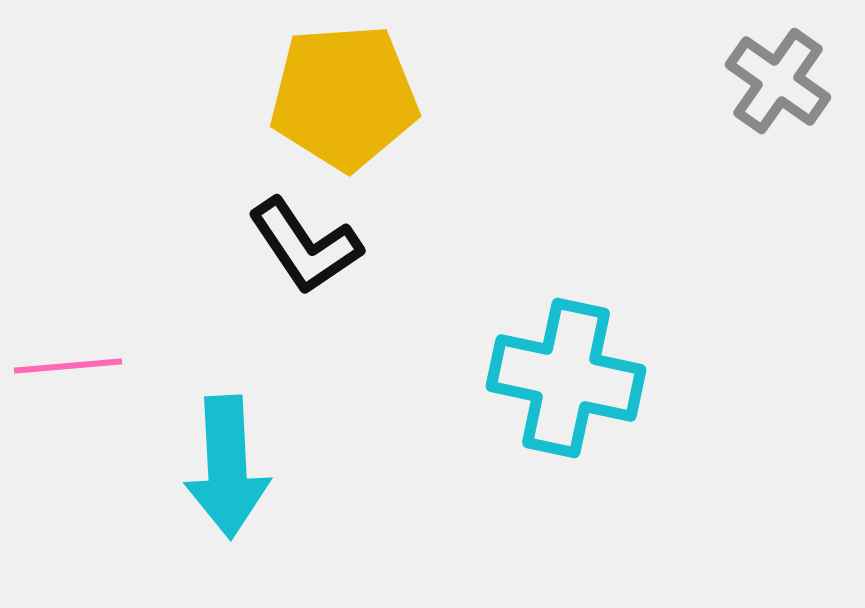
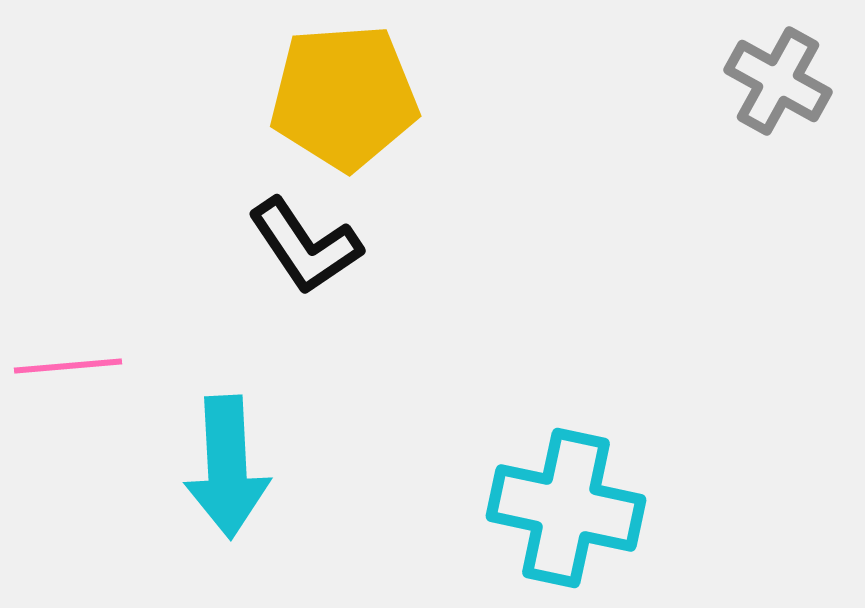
gray cross: rotated 6 degrees counterclockwise
cyan cross: moved 130 px down
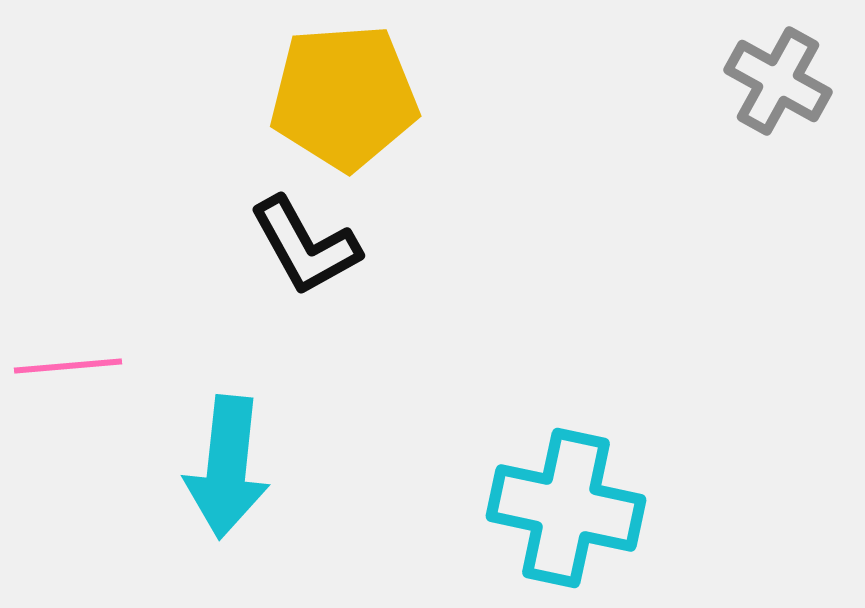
black L-shape: rotated 5 degrees clockwise
cyan arrow: rotated 9 degrees clockwise
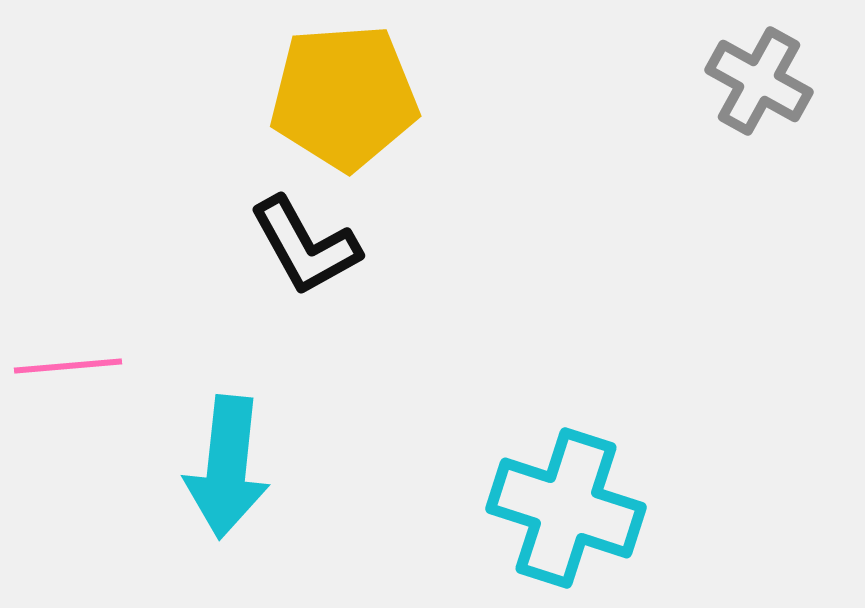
gray cross: moved 19 px left
cyan cross: rotated 6 degrees clockwise
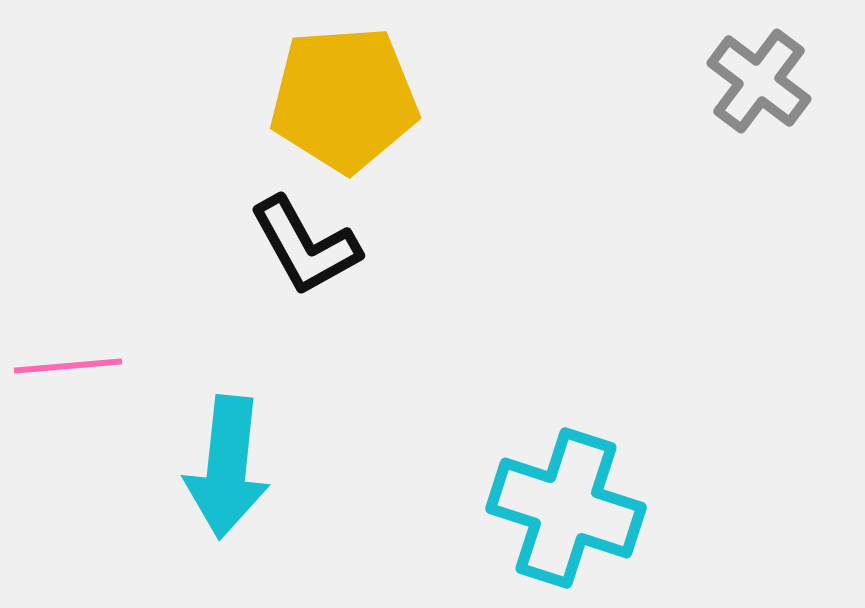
gray cross: rotated 8 degrees clockwise
yellow pentagon: moved 2 px down
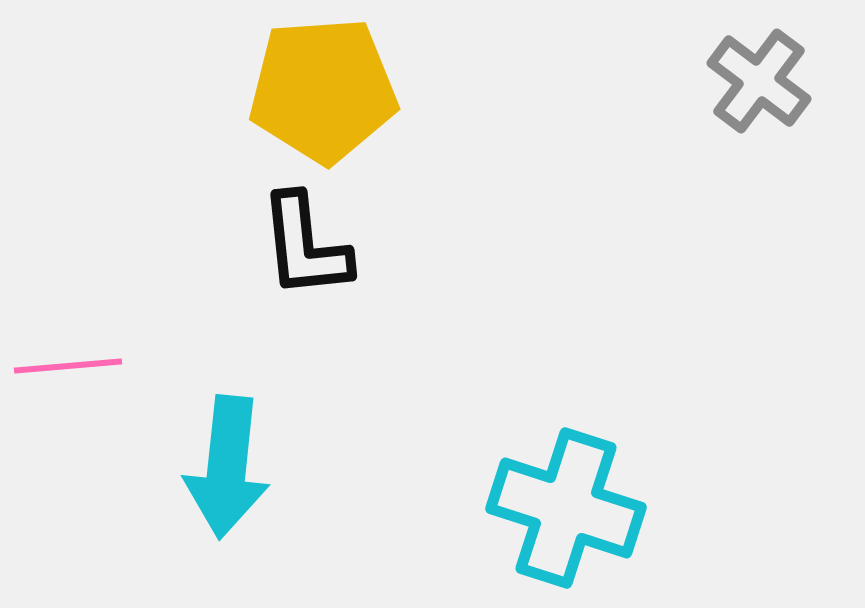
yellow pentagon: moved 21 px left, 9 px up
black L-shape: rotated 23 degrees clockwise
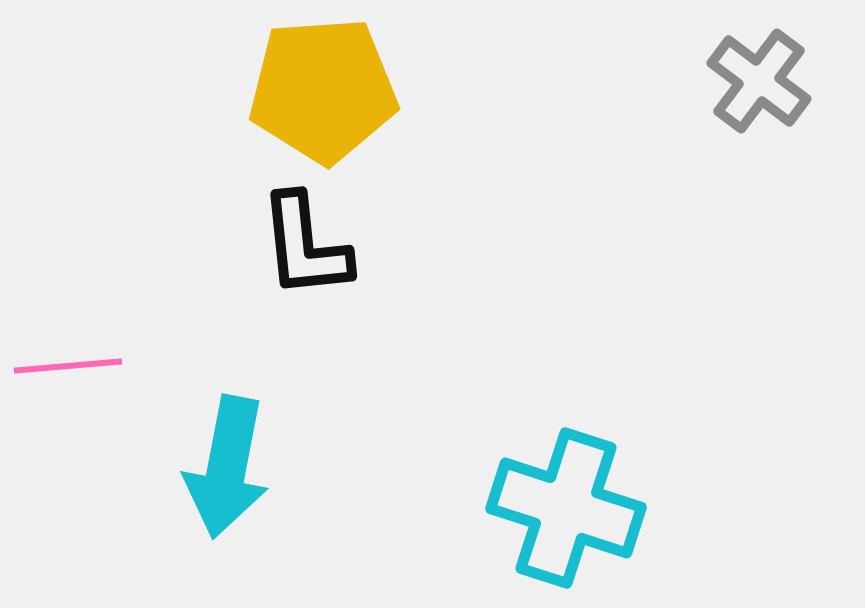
cyan arrow: rotated 5 degrees clockwise
